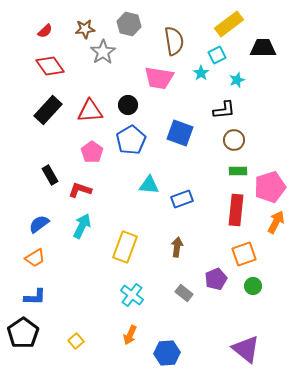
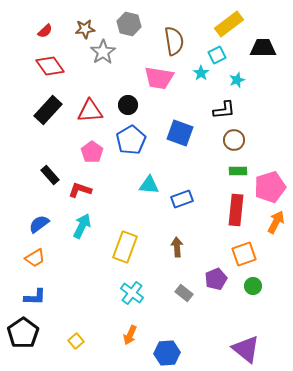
black rectangle at (50, 175): rotated 12 degrees counterclockwise
brown arrow at (177, 247): rotated 12 degrees counterclockwise
cyan cross at (132, 295): moved 2 px up
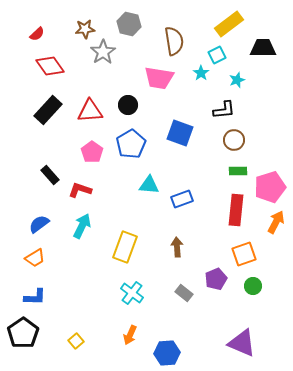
red semicircle at (45, 31): moved 8 px left, 3 px down
blue pentagon at (131, 140): moved 4 px down
purple triangle at (246, 349): moved 4 px left, 6 px up; rotated 16 degrees counterclockwise
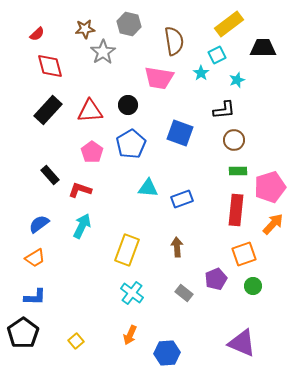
red diamond at (50, 66): rotated 20 degrees clockwise
cyan triangle at (149, 185): moved 1 px left, 3 px down
orange arrow at (276, 222): moved 3 px left, 2 px down; rotated 15 degrees clockwise
yellow rectangle at (125, 247): moved 2 px right, 3 px down
